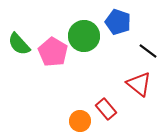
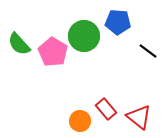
blue pentagon: rotated 15 degrees counterclockwise
red triangle: moved 33 px down
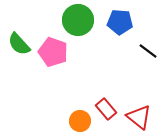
blue pentagon: moved 2 px right
green circle: moved 6 px left, 16 px up
pink pentagon: rotated 12 degrees counterclockwise
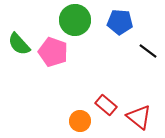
green circle: moved 3 px left
red rectangle: moved 4 px up; rotated 10 degrees counterclockwise
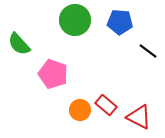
pink pentagon: moved 22 px down
red triangle: rotated 12 degrees counterclockwise
orange circle: moved 11 px up
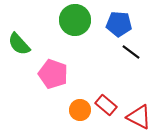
blue pentagon: moved 1 px left, 2 px down
black line: moved 17 px left, 1 px down
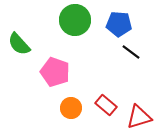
pink pentagon: moved 2 px right, 2 px up
orange circle: moved 9 px left, 2 px up
red triangle: rotated 44 degrees counterclockwise
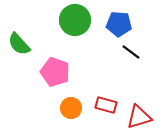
red rectangle: rotated 25 degrees counterclockwise
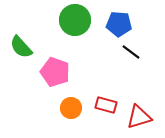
green semicircle: moved 2 px right, 3 px down
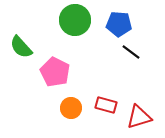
pink pentagon: rotated 8 degrees clockwise
